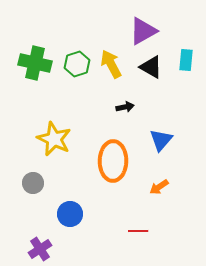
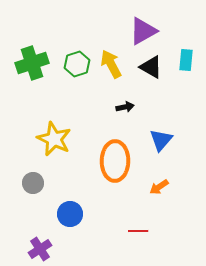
green cross: moved 3 px left; rotated 32 degrees counterclockwise
orange ellipse: moved 2 px right
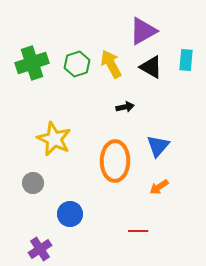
blue triangle: moved 3 px left, 6 px down
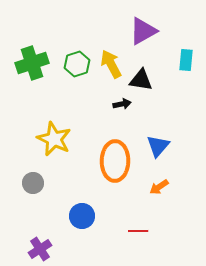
black triangle: moved 10 px left, 13 px down; rotated 20 degrees counterclockwise
black arrow: moved 3 px left, 3 px up
blue circle: moved 12 px right, 2 px down
